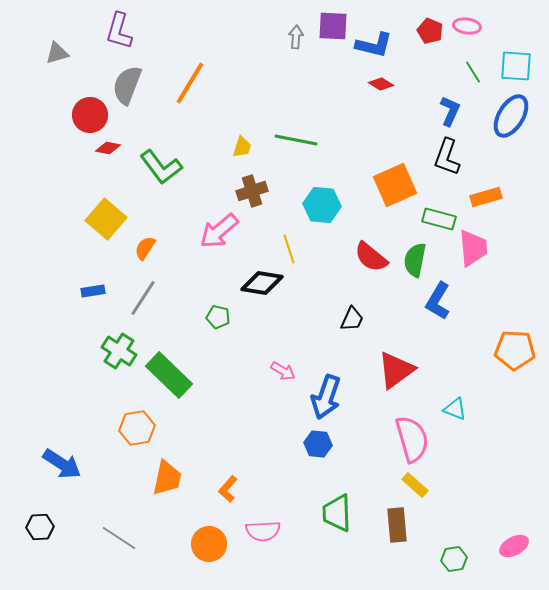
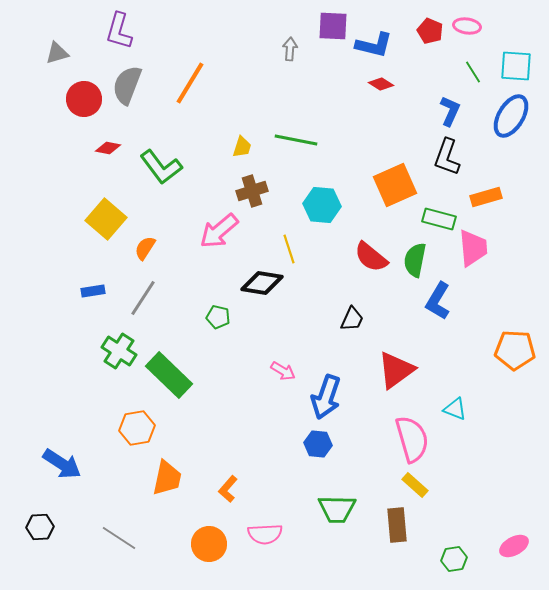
gray arrow at (296, 37): moved 6 px left, 12 px down
red circle at (90, 115): moved 6 px left, 16 px up
green trapezoid at (337, 513): moved 4 px up; rotated 87 degrees counterclockwise
pink semicircle at (263, 531): moved 2 px right, 3 px down
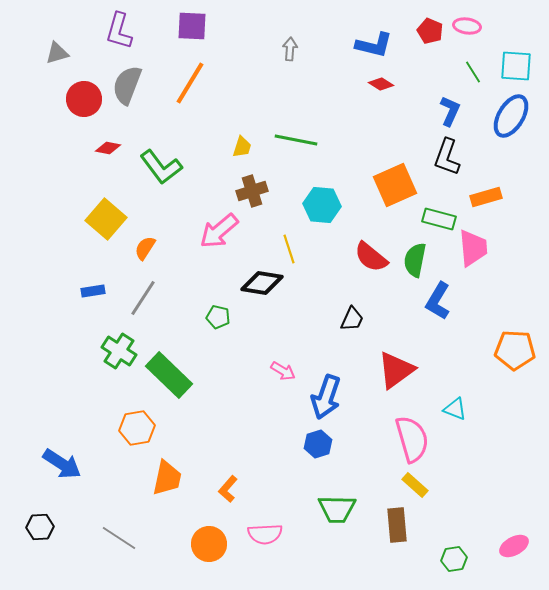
purple square at (333, 26): moved 141 px left
blue hexagon at (318, 444): rotated 24 degrees counterclockwise
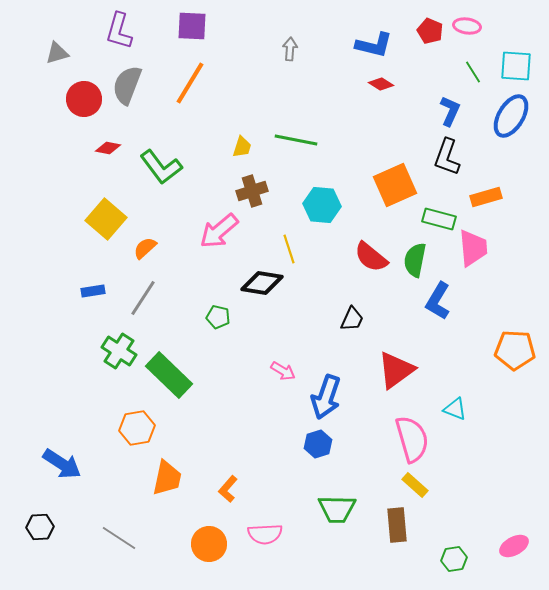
orange semicircle at (145, 248): rotated 15 degrees clockwise
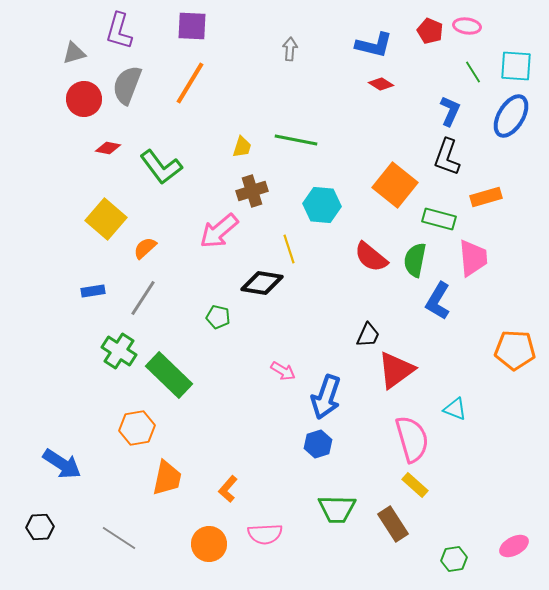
gray triangle at (57, 53): moved 17 px right
orange square at (395, 185): rotated 27 degrees counterclockwise
pink trapezoid at (473, 248): moved 10 px down
black trapezoid at (352, 319): moved 16 px right, 16 px down
brown rectangle at (397, 525): moved 4 px left, 1 px up; rotated 28 degrees counterclockwise
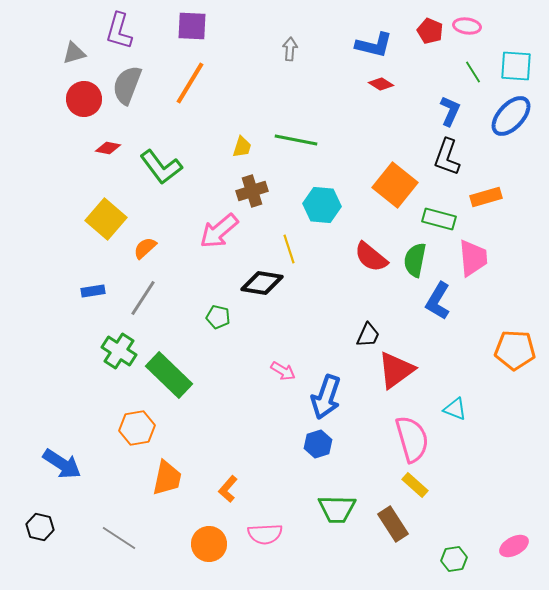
blue ellipse at (511, 116): rotated 12 degrees clockwise
black hexagon at (40, 527): rotated 16 degrees clockwise
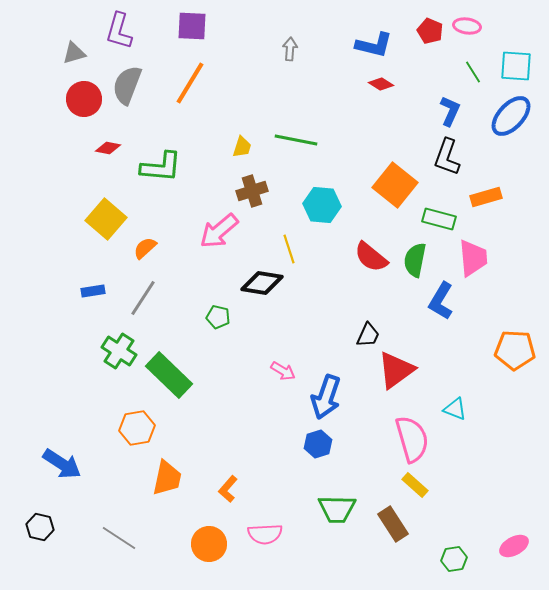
green L-shape at (161, 167): rotated 48 degrees counterclockwise
blue L-shape at (438, 301): moved 3 px right
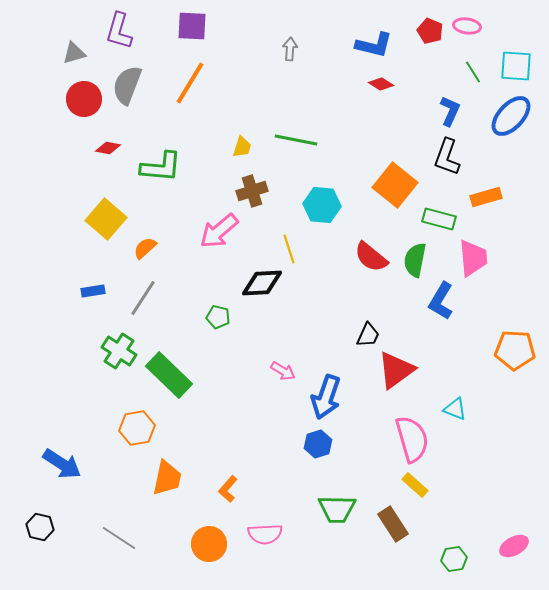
black diamond at (262, 283): rotated 12 degrees counterclockwise
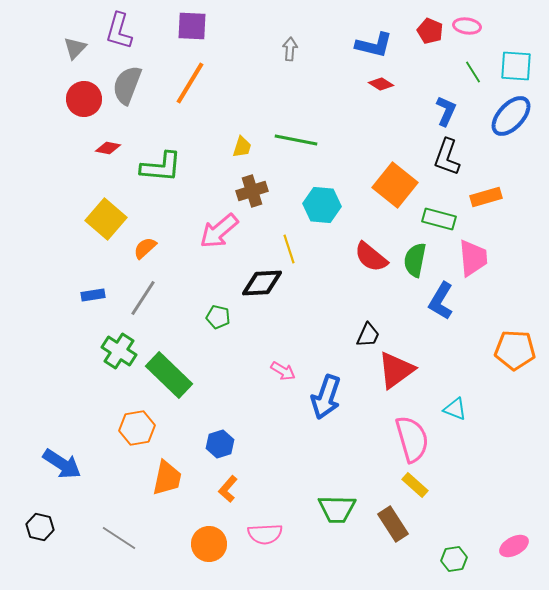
gray triangle at (74, 53): moved 1 px right, 5 px up; rotated 30 degrees counterclockwise
blue L-shape at (450, 111): moved 4 px left
blue rectangle at (93, 291): moved 4 px down
blue hexagon at (318, 444): moved 98 px left
